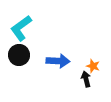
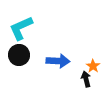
cyan L-shape: rotated 12 degrees clockwise
orange star: rotated 16 degrees clockwise
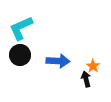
black circle: moved 1 px right
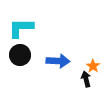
cyan L-shape: rotated 24 degrees clockwise
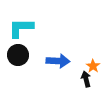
black circle: moved 2 px left
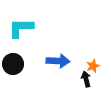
black circle: moved 5 px left, 9 px down
orange star: rotated 16 degrees clockwise
